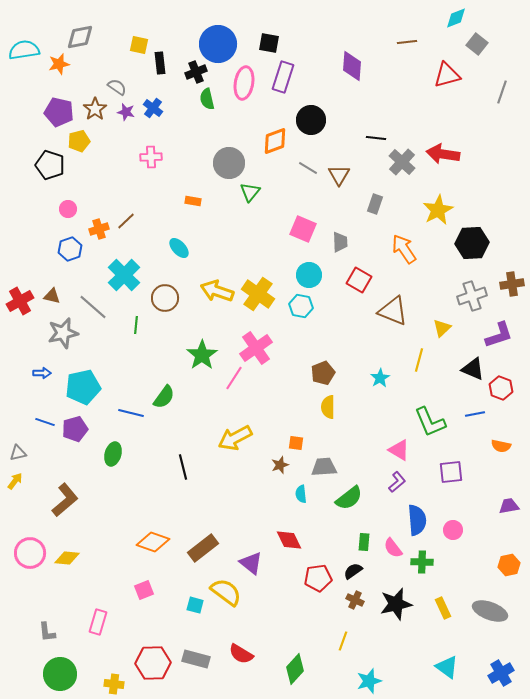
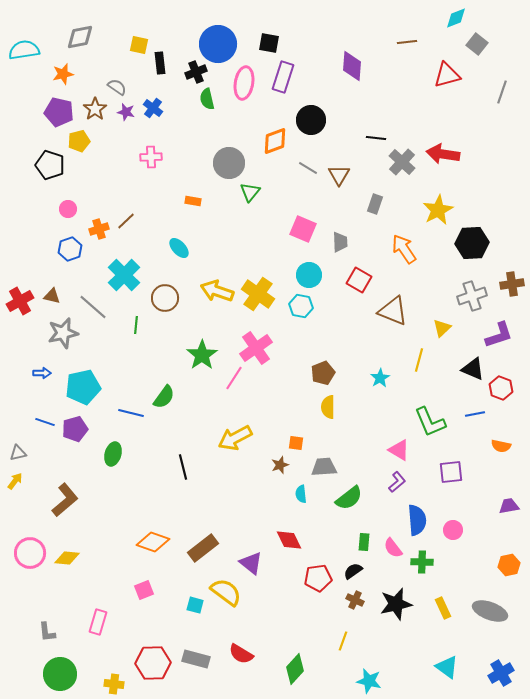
orange star at (59, 64): moved 4 px right, 10 px down
cyan star at (369, 681): rotated 30 degrees clockwise
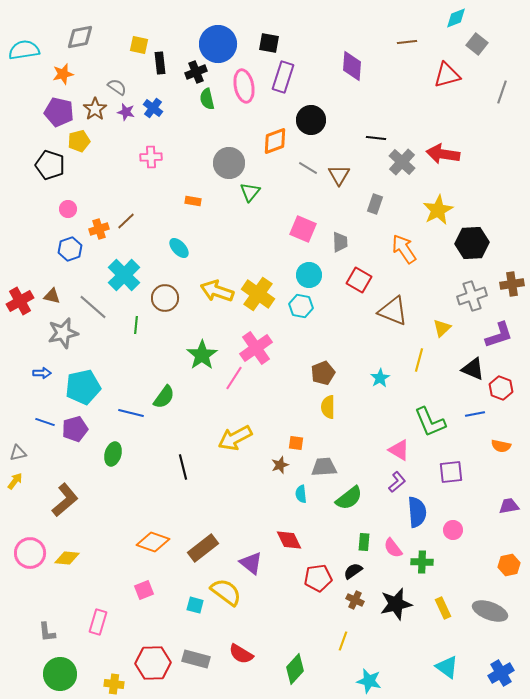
pink ellipse at (244, 83): moved 3 px down; rotated 20 degrees counterclockwise
blue semicircle at (417, 520): moved 8 px up
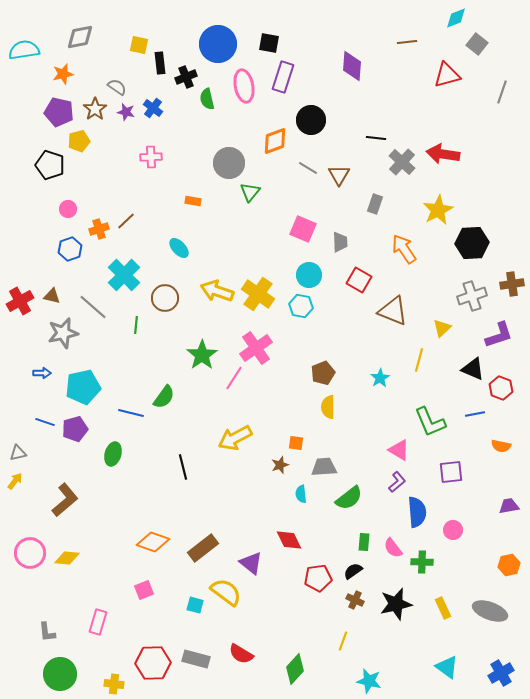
black cross at (196, 72): moved 10 px left, 5 px down
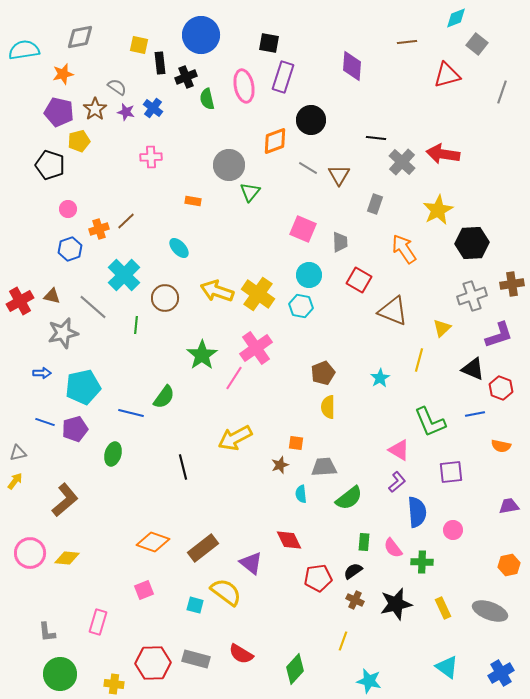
blue circle at (218, 44): moved 17 px left, 9 px up
gray circle at (229, 163): moved 2 px down
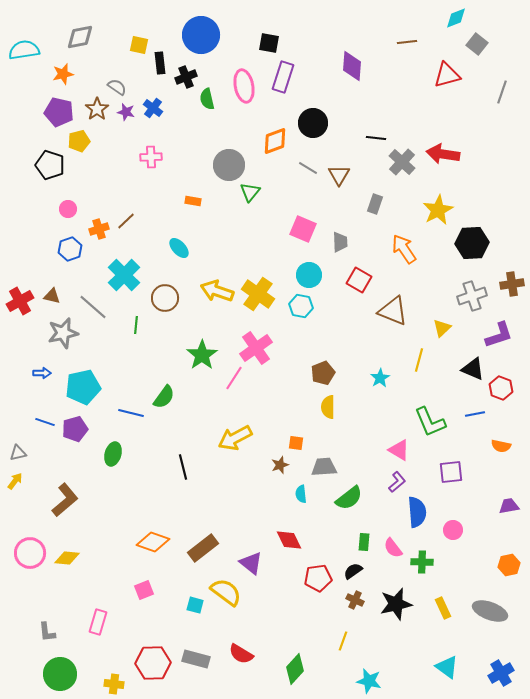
brown star at (95, 109): moved 2 px right
black circle at (311, 120): moved 2 px right, 3 px down
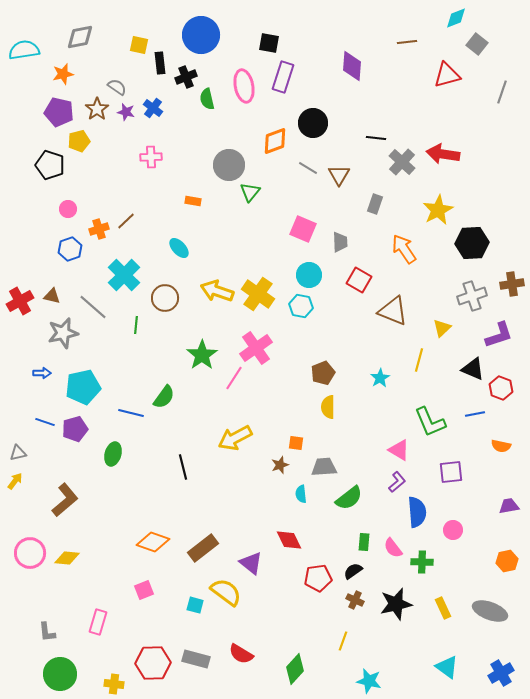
orange hexagon at (509, 565): moved 2 px left, 4 px up
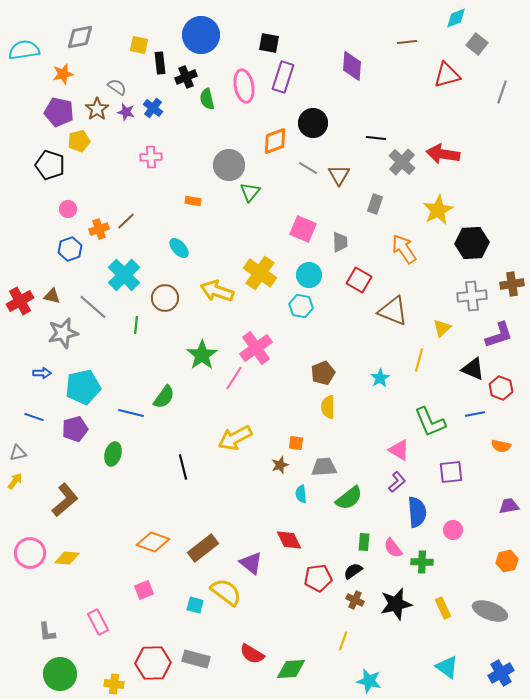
yellow cross at (258, 294): moved 2 px right, 21 px up
gray cross at (472, 296): rotated 12 degrees clockwise
blue line at (45, 422): moved 11 px left, 5 px up
pink rectangle at (98, 622): rotated 45 degrees counterclockwise
red semicircle at (241, 654): moved 11 px right
green diamond at (295, 669): moved 4 px left; rotated 44 degrees clockwise
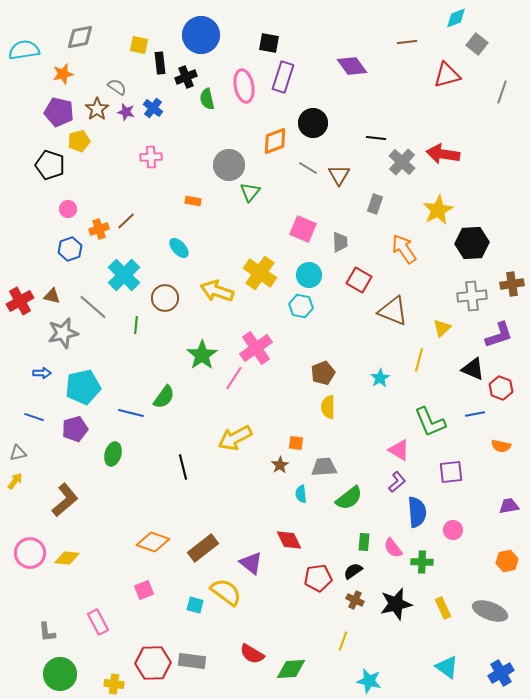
purple diamond at (352, 66): rotated 40 degrees counterclockwise
brown star at (280, 465): rotated 12 degrees counterclockwise
gray rectangle at (196, 659): moved 4 px left, 2 px down; rotated 8 degrees counterclockwise
